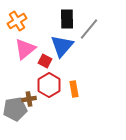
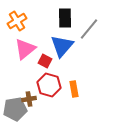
black rectangle: moved 2 px left, 1 px up
red hexagon: rotated 15 degrees counterclockwise
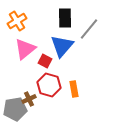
brown cross: rotated 16 degrees counterclockwise
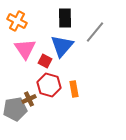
orange cross: rotated 30 degrees counterclockwise
gray line: moved 6 px right, 3 px down
pink triangle: rotated 25 degrees counterclockwise
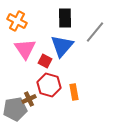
orange rectangle: moved 3 px down
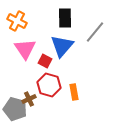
gray pentagon: rotated 25 degrees clockwise
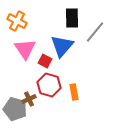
black rectangle: moved 7 px right
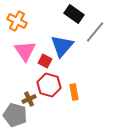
black rectangle: moved 2 px right, 4 px up; rotated 54 degrees counterclockwise
pink triangle: moved 2 px down
gray pentagon: moved 6 px down
